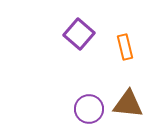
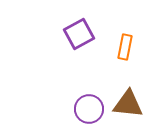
purple square: rotated 20 degrees clockwise
orange rectangle: rotated 25 degrees clockwise
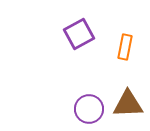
brown triangle: rotated 8 degrees counterclockwise
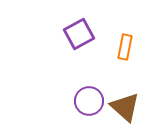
brown triangle: moved 3 px left, 3 px down; rotated 44 degrees clockwise
purple circle: moved 8 px up
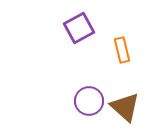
purple square: moved 6 px up
orange rectangle: moved 3 px left, 3 px down; rotated 25 degrees counterclockwise
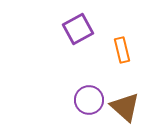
purple square: moved 1 px left, 1 px down
purple circle: moved 1 px up
